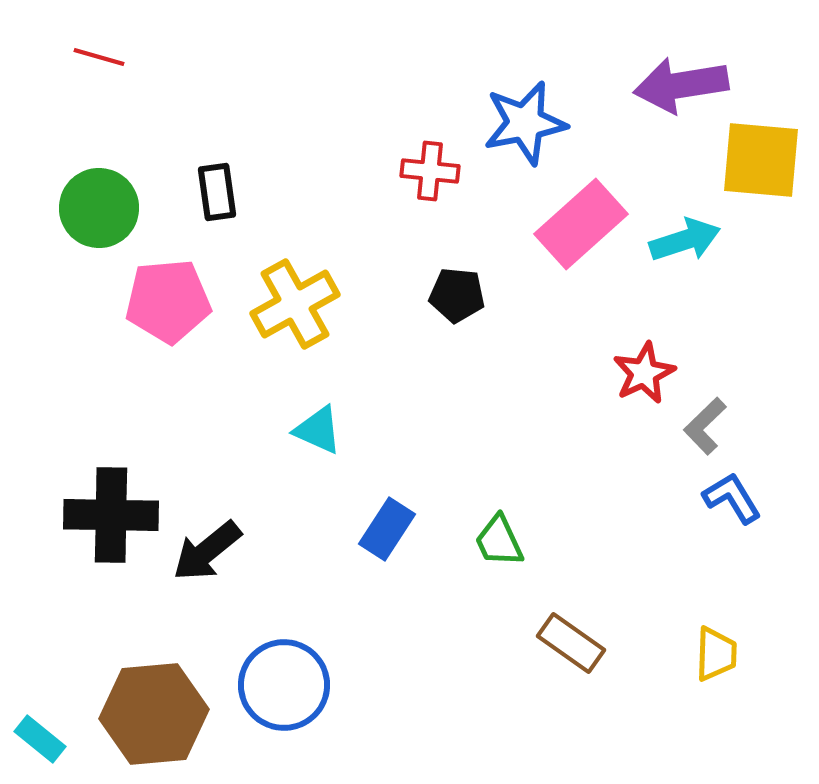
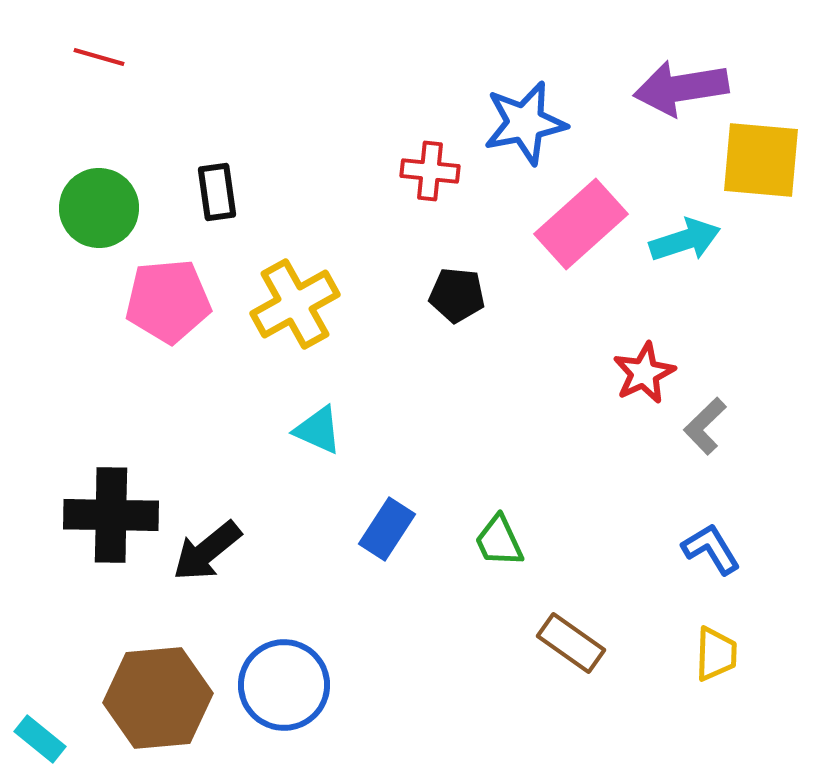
purple arrow: moved 3 px down
blue L-shape: moved 21 px left, 51 px down
brown hexagon: moved 4 px right, 16 px up
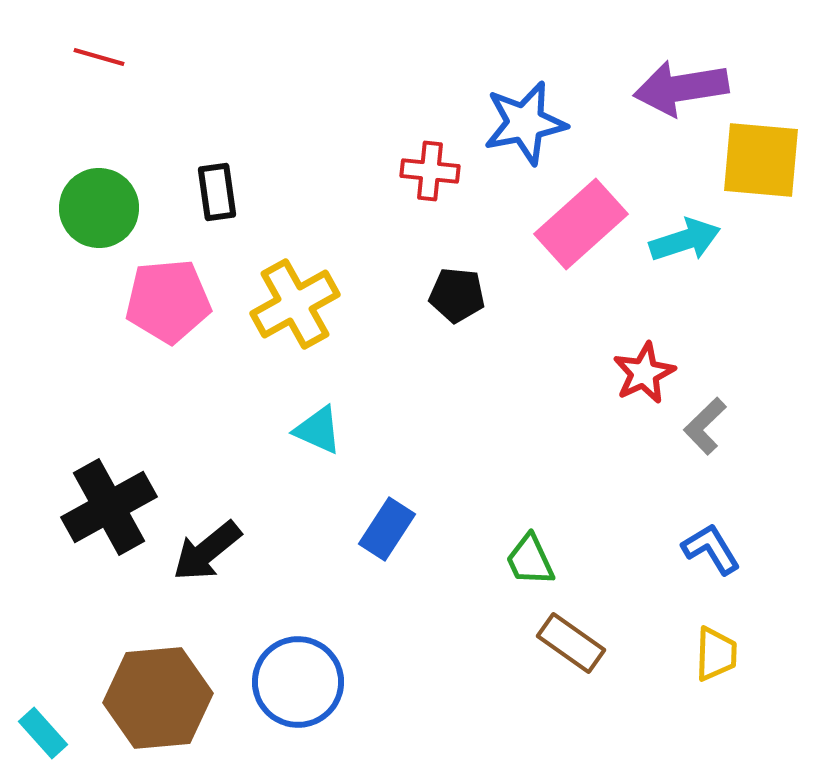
black cross: moved 2 px left, 8 px up; rotated 30 degrees counterclockwise
green trapezoid: moved 31 px right, 19 px down
blue circle: moved 14 px right, 3 px up
cyan rectangle: moved 3 px right, 6 px up; rotated 9 degrees clockwise
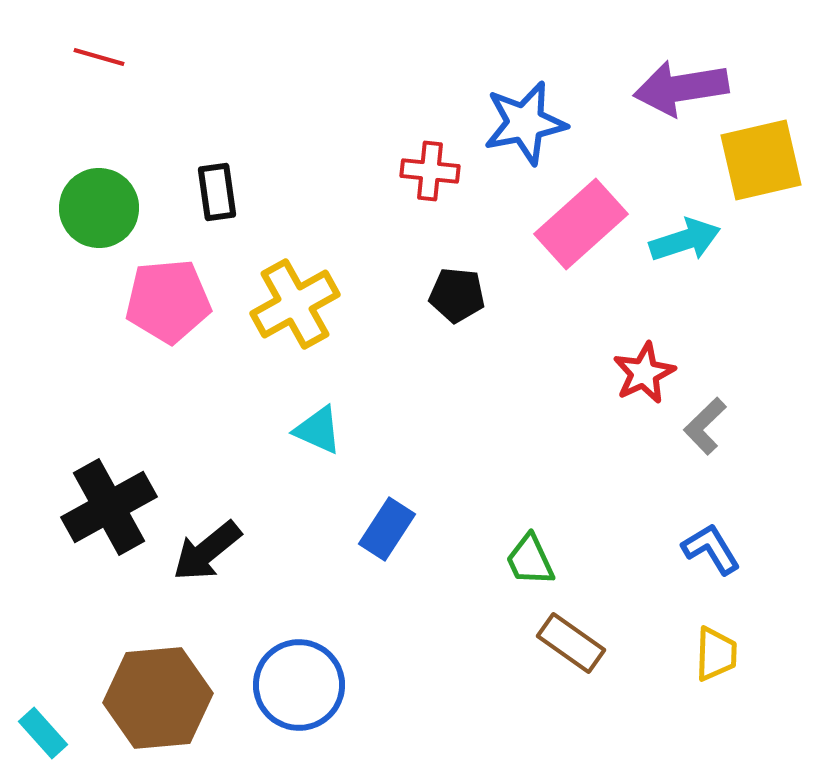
yellow square: rotated 18 degrees counterclockwise
blue circle: moved 1 px right, 3 px down
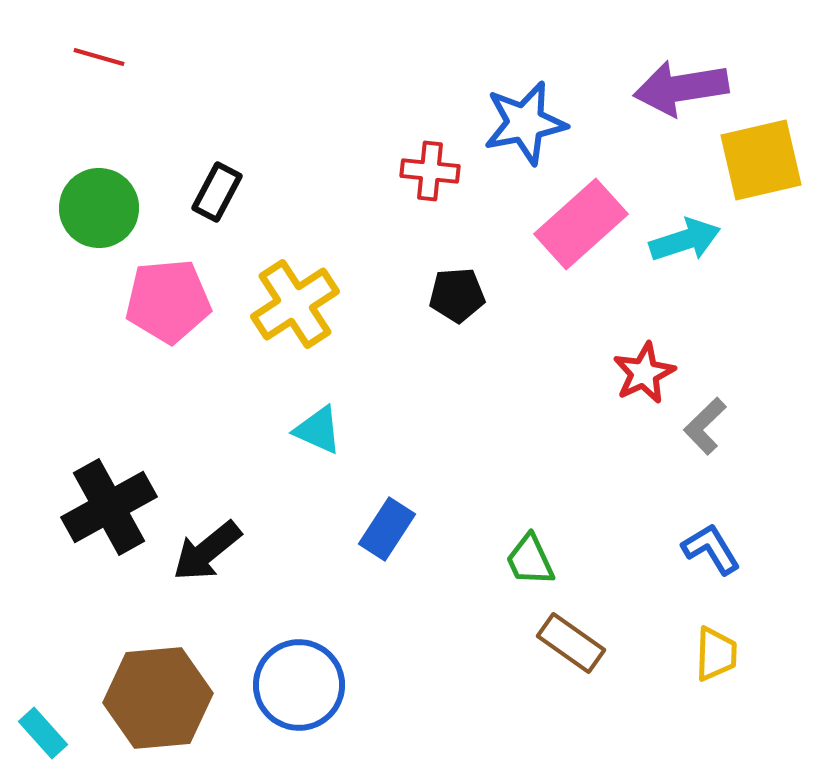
black rectangle: rotated 36 degrees clockwise
black pentagon: rotated 10 degrees counterclockwise
yellow cross: rotated 4 degrees counterclockwise
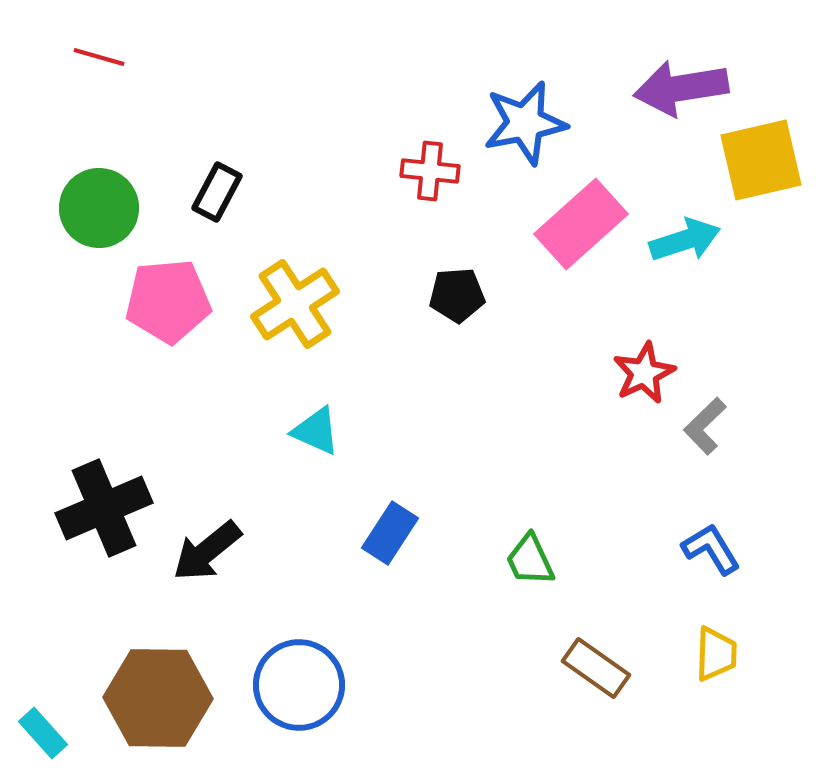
cyan triangle: moved 2 px left, 1 px down
black cross: moved 5 px left, 1 px down; rotated 6 degrees clockwise
blue rectangle: moved 3 px right, 4 px down
brown rectangle: moved 25 px right, 25 px down
brown hexagon: rotated 6 degrees clockwise
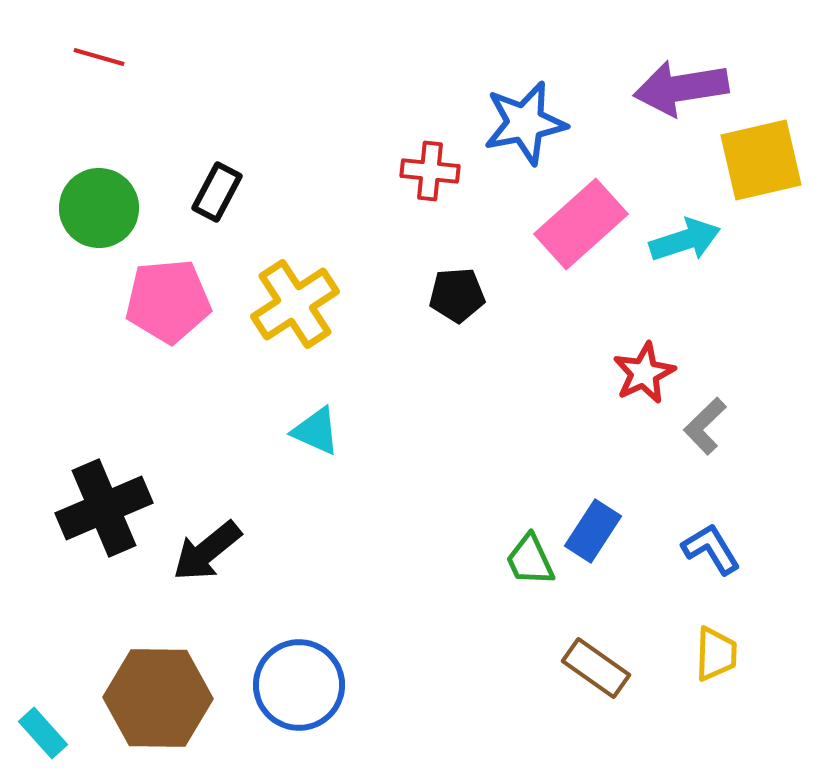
blue rectangle: moved 203 px right, 2 px up
